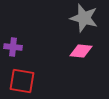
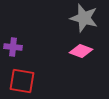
pink diamond: rotated 15 degrees clockwise
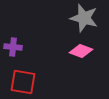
red square: moved 1 px right, 1 px down
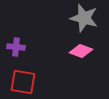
purple cross: moved 3 px right
